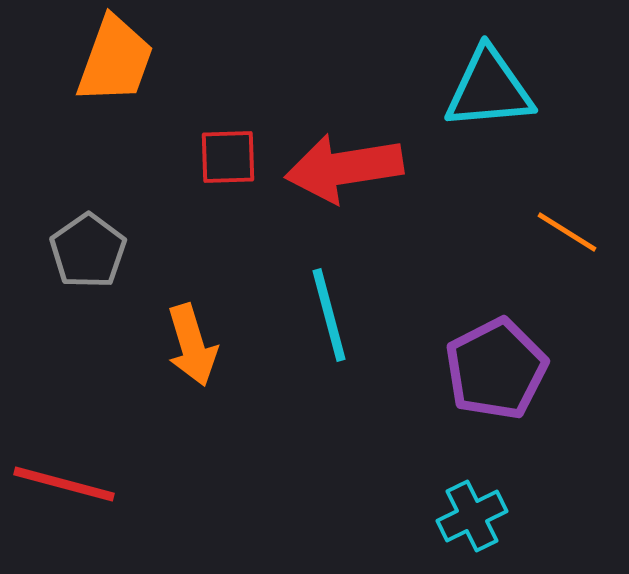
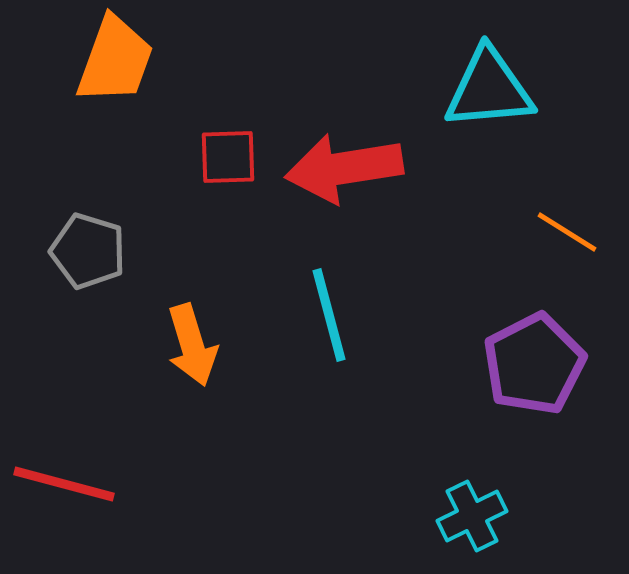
gray pentagon: rotated 20 degrees counterclockwise
purple pentagon: moved 38 px right, 5 px up
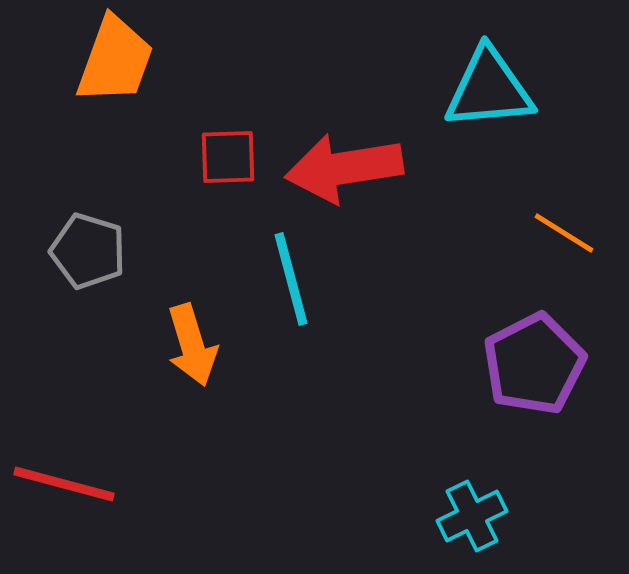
orange line: moved 3 px left, 1 px down
cyan line: moved 38 px left, 36 px up
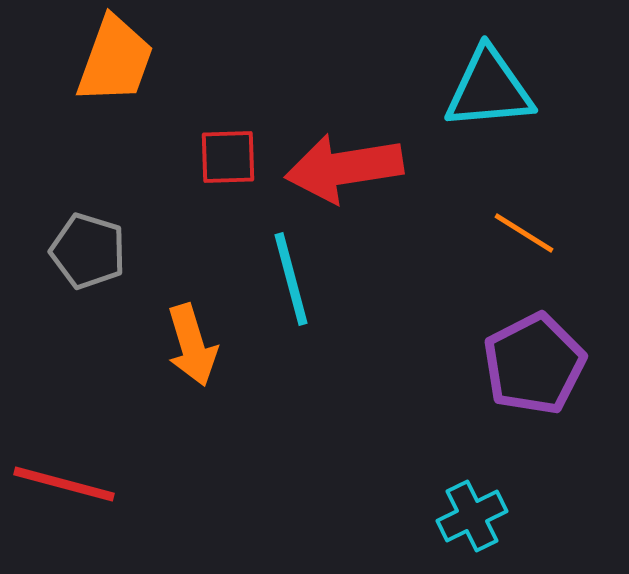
orange line: moved 40 px left
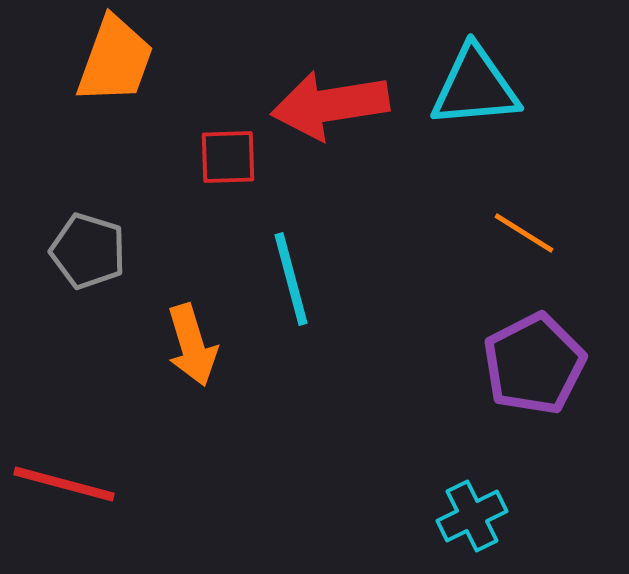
cyan triangle: moved 14 px left, 2 px up
red arrow: moved 14 px left, 63 px up
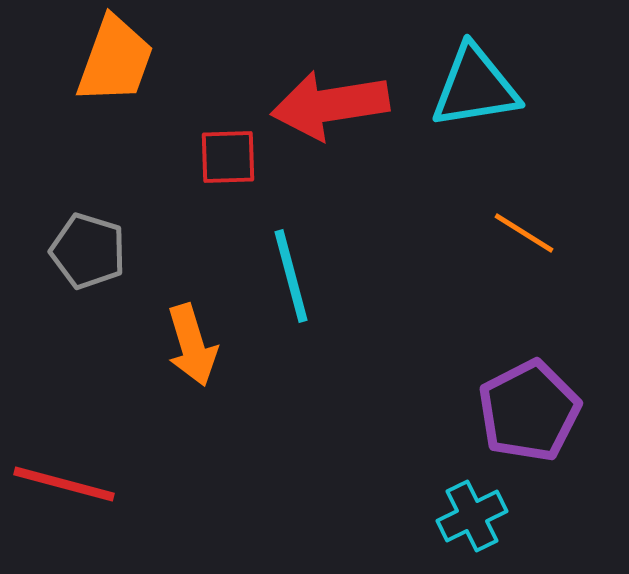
cyan triangle: rotated 4 degrees counterclockwise
cyan line: moved 3 px up
purple pentagon: moved 5 px left, 47 px down
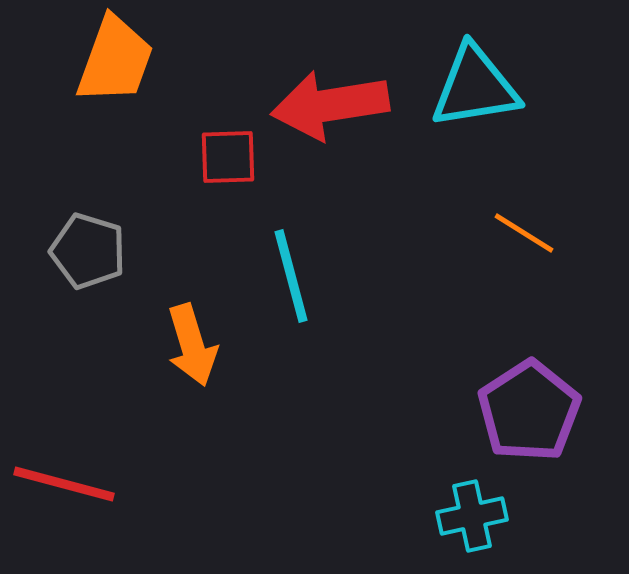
purple pentagon: rotated 6 degrees counterclockwise
cyan cross: rotated 14 degrees clockwise
